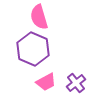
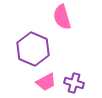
pink semicircle: moved 23 px right
purple cross: moved 2 px left; rotated 36 degrees counterclockwise
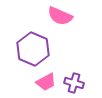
pink semicircle: moved 2 px left, 1 px up; rotated 50 degrees counterclockwise
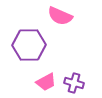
purple hexagon: moved 4 px left, 4 px up; rotated 24 degrees counterclockwise
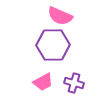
purple hexagon: moved 24 px right
pink trapezoid: moved 3 px left
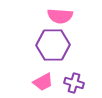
pink semicircle: rotated 20 degrees counterclockwise
